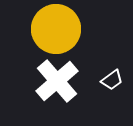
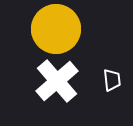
white trapezoid: rotated 60 degrees counterclockwise
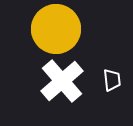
white cross: moved 5 px right
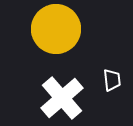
white cross: moved 17 px down
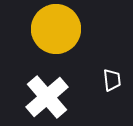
white cross: moved 15 px left, 1 px up
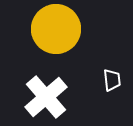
white cross: moved 1 px left
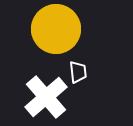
white trapezoid: moved 34 px left, 8 px up
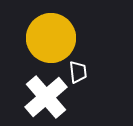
yellow circle: moved 5 px left, 9 px down
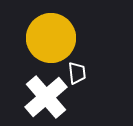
white trapezoid: moved 1 px left, 1 px down
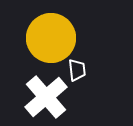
white trapezoid: moved 3 px up
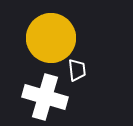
white cross: moved 1 px left; rotated 33 degrees counterclockwise
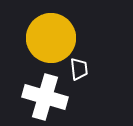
white trapezoid: moved 2 px right, 1 px up
